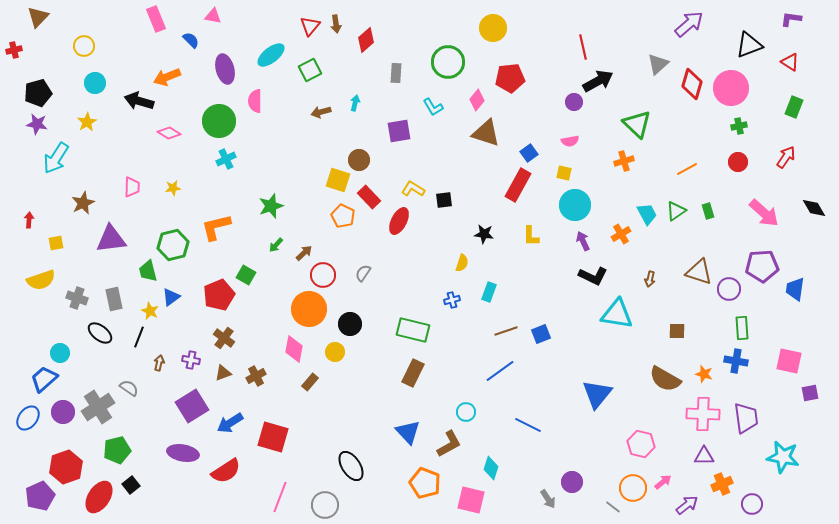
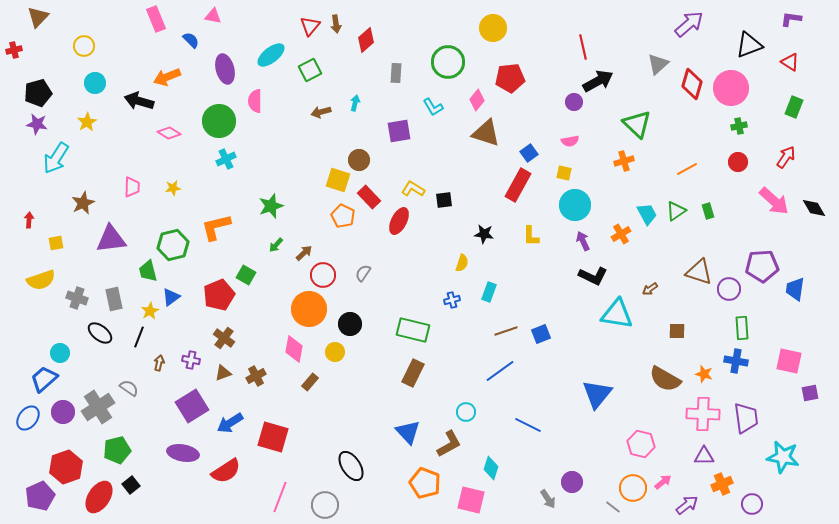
pink arrow at (764, 213): moved 10 px right, 12 px up
brown arrow at (650, 279): moved 10 px down; rotated 42 degrees clockwise
yellow star at (150, 311): rotated 18 degrees clockwise
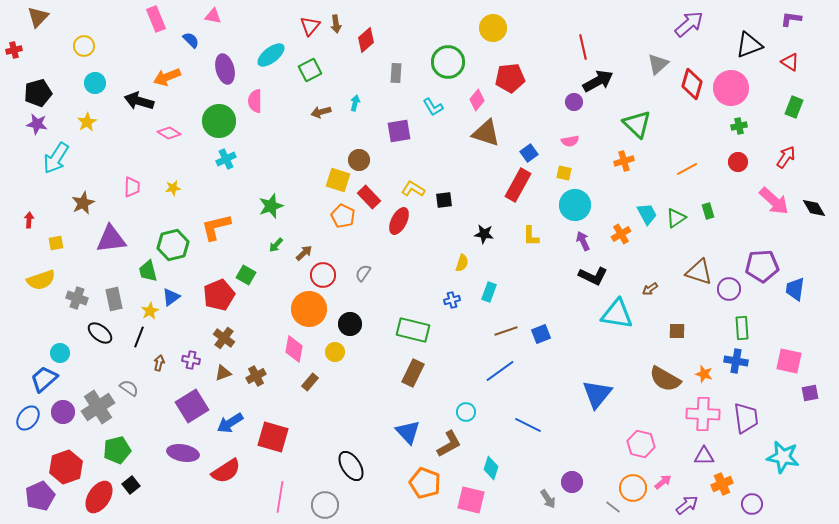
green triangle at (676, 211): moved 7 px down
pink line at (280, 497): rotated 12 degrees counterclockwise
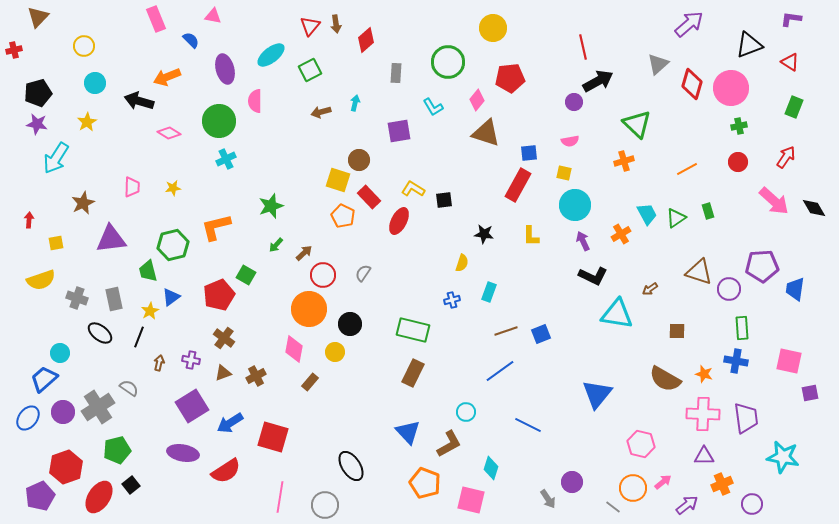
blue square at (529, 153): rotated 30 degrees clockwise
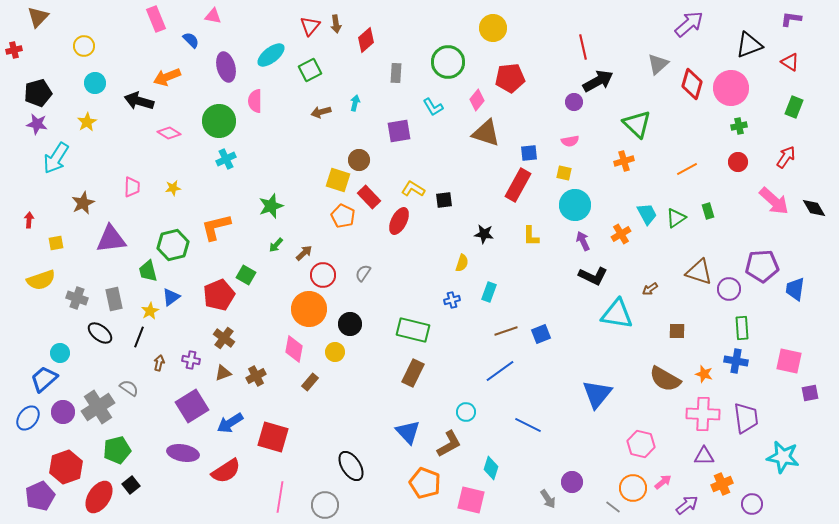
purple ellipse at (225, 69): moved 1 px right, 2 px up
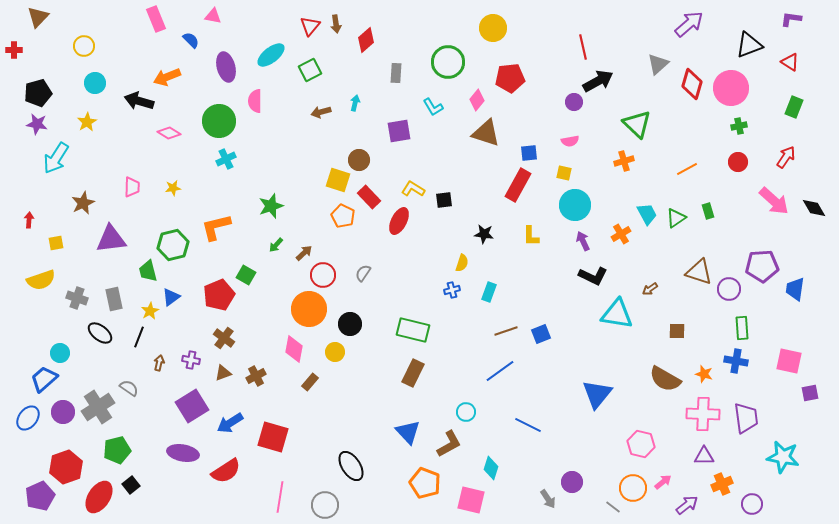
red cross at (14, 50): rotated 14 degrees clockwise
blue cross at (452, 300): moved 10 px up
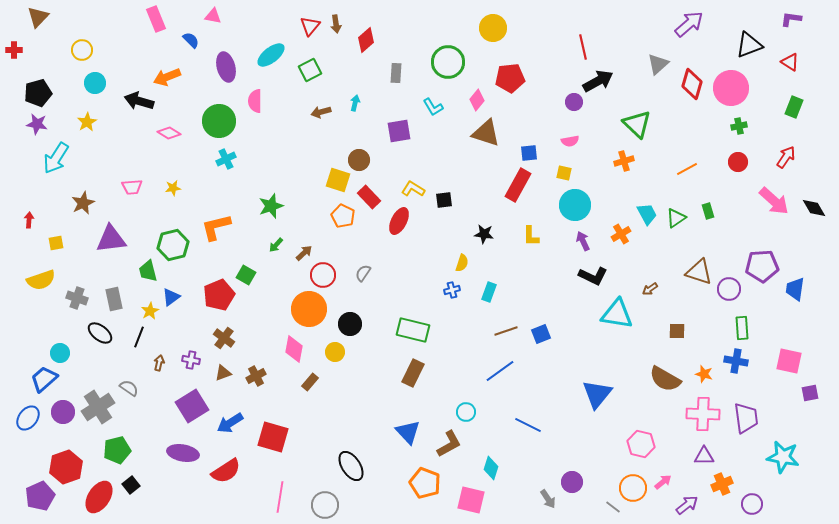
yellow circle at (84, 46): moved 2 px left, 4 px down
pink trapezoid at (132, 187): rotated 85 degrees clockwise
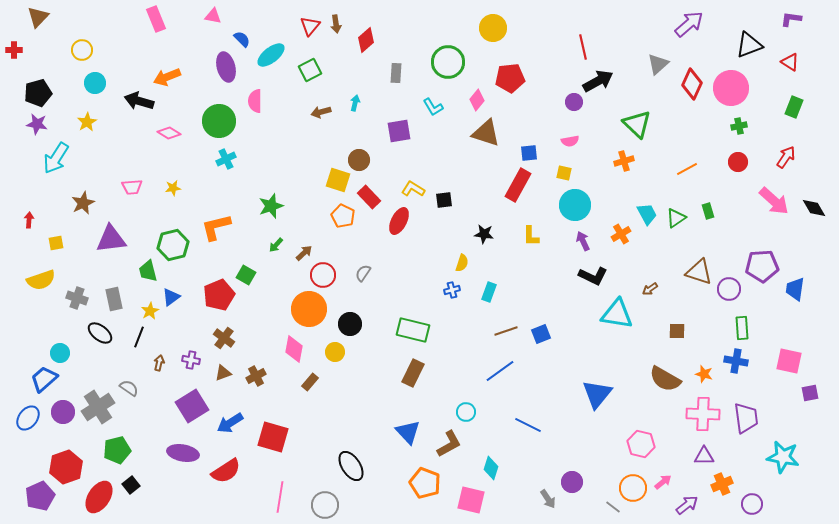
blue semicircle at (191, 40): moved 51 px right, 1 px up
red diamond at (692, 84): rotated 8 degrees clockwise
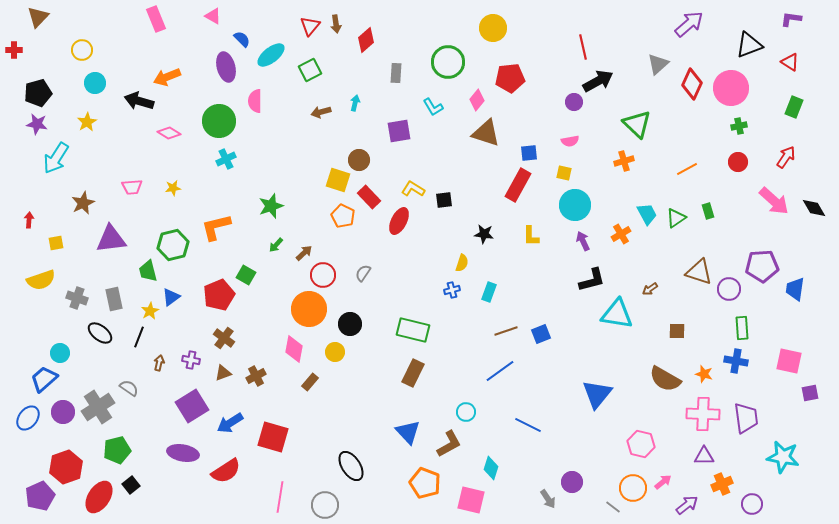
pink triangle at (213, 16): rotated 18 degrees clockwise
black L-shape at (593, 276): moved 1 px left, 4 px down; rotated 40 degrees counterclockwise
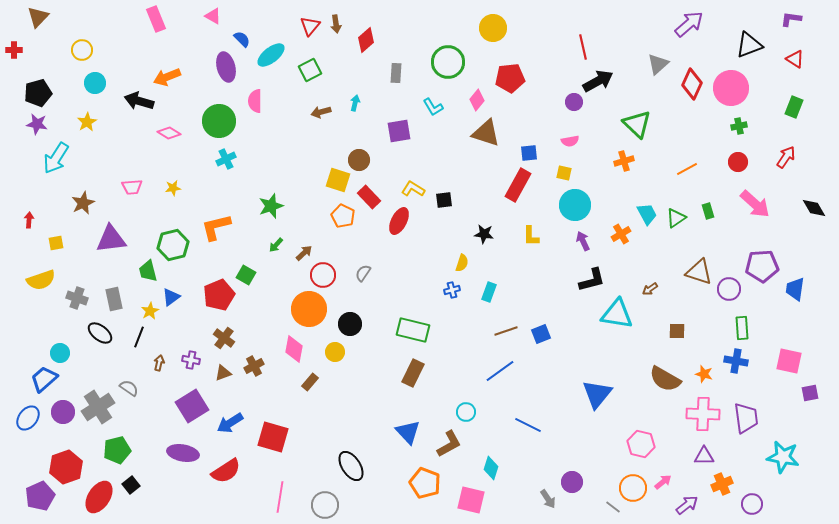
red triangle at (790, 62): moved 5 px right, 3 px up
pink arrow at (774, 201): moved 19 px left, 3 px down
brown cross at (256, 376): moved 2 px left, 10 px up
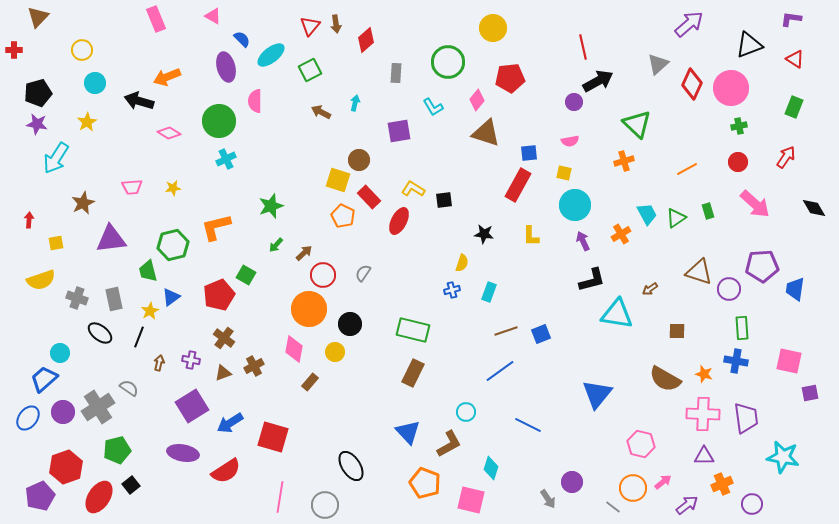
brown arrow at (321, 112): rotated 42 degrees clockwise
